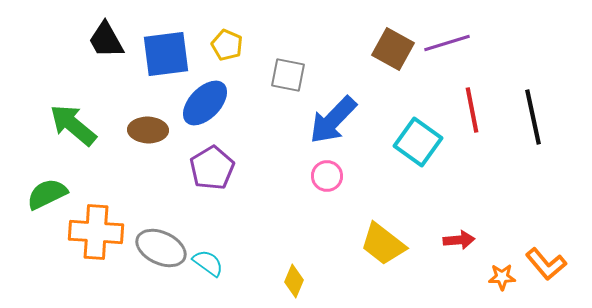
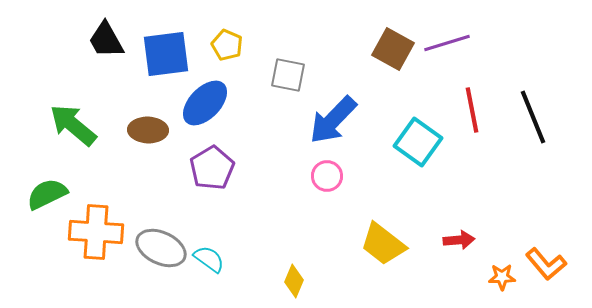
black line: rotated 10 degrees counterclockwise
cyan semicircle: moved 1 px right, 4 px up
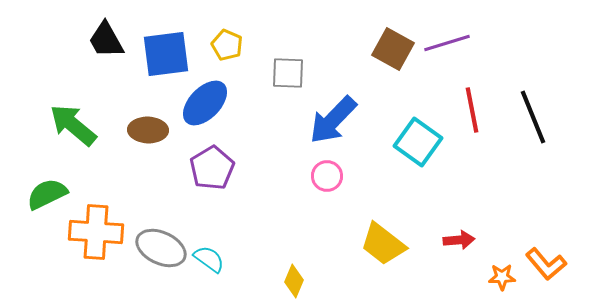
gray square: moved 2 px up; rotated 9 degrees counterclockwise
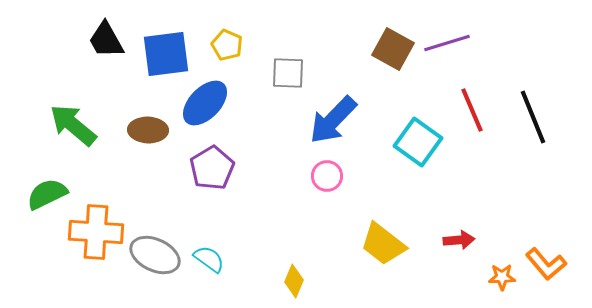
red line: rotated 12 degrees counterclockwise
gray ellipse: moved 6 px left, 7 px down
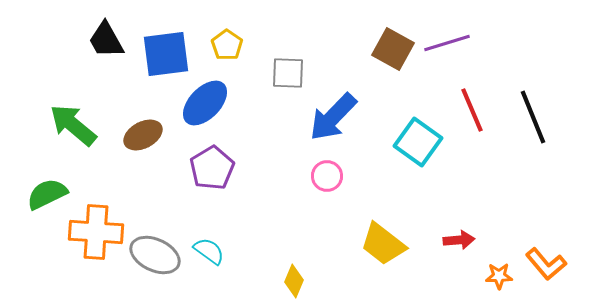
yellow pentagon: rotated 12 degrees clockwise
blue arrow: moved 3 px up
brown ellipse: moved 5 px left, 5 px down; rotated 30 degrees counterclockwise
cyan semicircle: moved 8 px up
orange star: moved 3 px left, 1 px up
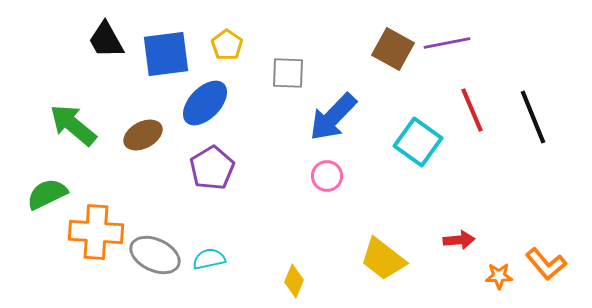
purple line: rotated 6 degrees clockwise
yellow trapezoid: moved 15 px down
cyan semicircle: moved 8 px down; rotated 48 degrees counterclockwise
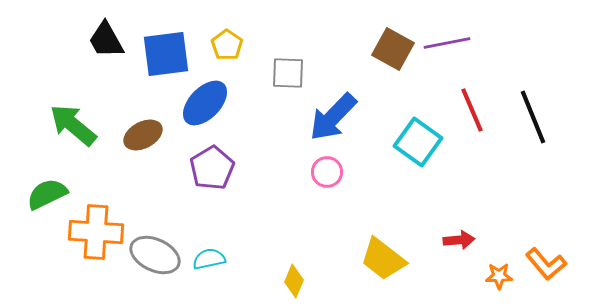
pink circle: moved 4 px up
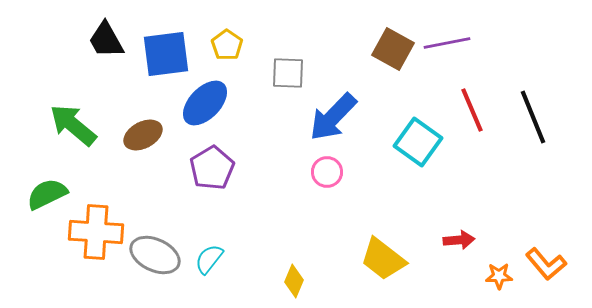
cyan semicircle: rotated 40 degrees counterclockwise
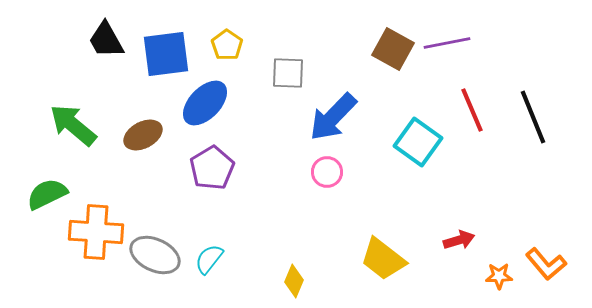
red arrow: rotated 12 degrees counterclockwise
